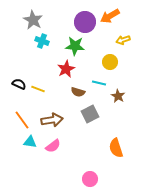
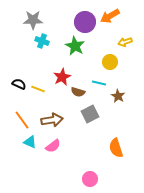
gray star: rotated 30 degrees counterclockwise
yellow arrow: moved 2 px right, 2 px down
green star: rotated 24 degrees clockwise
red star: moved 4 px left, 8 px down
cyan triangle: rotated 16 degrees clockwise
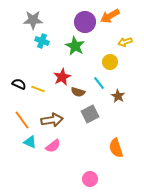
cyan line: rotated 40 degrees clockwise
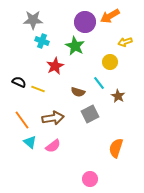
red star: moved 7 px left, 11 px up
black semicircle: moved 2 px up
brown arrow: moved 1 px right, 2 px up
cyan triangle: rotated 16 degrees clockwise
orange semicircle: rotated 36 degrees clockwise
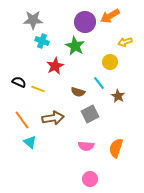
pink semicircle: moved 33 px right; rotated 42 degrees clockwise
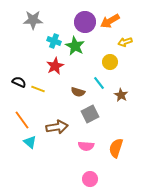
orange arrow: moved 5 px down
cyan cross: moved 12 px right
brown star: moved 3 px right, 1 px up
brown arrow: moved 4 px right, 9 px down
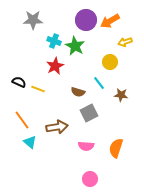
purple circle: moved 1 px right, 2 px up
brown star: rotated 24 degrees counterclockwise
gray square: moved 1 px left, 1 px up
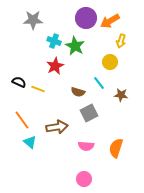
purple circle: moved 2 px up
yellow arrow: moved 4 px left, 1 px up; rotated 56 degrees counterclockwise
pink circle: moved 6 px left
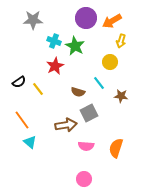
orange arrow: moved 2 px right
black semicircle: rotated 120 degrees clockwise
yellow line: rotated 32 degrees clockwise
brown star: moved 1 px down
brown arrow: moved 9 px right, 2 px up
